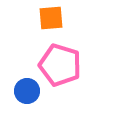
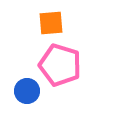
orange square: moved 5 px down
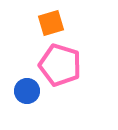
orange square: rotated 12 degrees counterclockwise
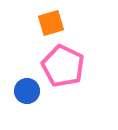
pink pentagon: moved 3 px right, 1 px down; rotated 9 degrees clockwise
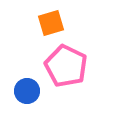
pink pentagon: moved 3 px right
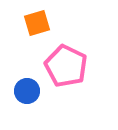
orange square: moved 14 px left
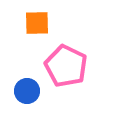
orange square: rotated 16 degrees clockwise
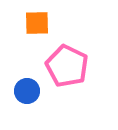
pink pentagon: moved 1 px right
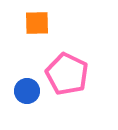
pink pentagon: moved 8 px down
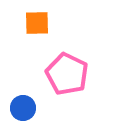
blue circle: moved 4 px left, 17 px down
